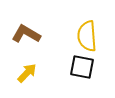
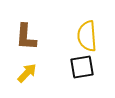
brown L-shape: moved 3 px down; rotated 116 degrees counterclockwise
black square: rotated 20 degrees counterclockwise
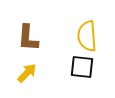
brown L-shape: moved 2 px right, 1 px down
black square: rotated 15 degrees clockwise
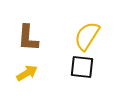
yellow semicircle: rotated 36 degrees clockwise
yellow arrow: rotated 15 degrees clockwise
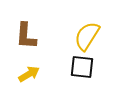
brown L-shape: moved 2 px left, 2 px up
yellow arrow: moved 2 px right, 1 px down
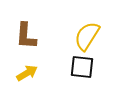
yellow arrow: moved 2 px left, 1 px up
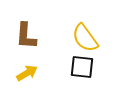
yellow semicircle: moved 2 px left, 2 px down; rotated 68 degrees counterclockwise
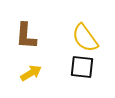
yellow arrow: moved 4 px right
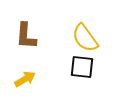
yellow arrow: moved 6 px left, 6 px down
